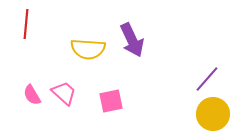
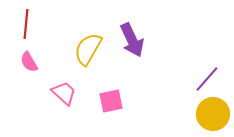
yellow semicircle: rotated 116 degrees clockwise
pink semicircle: moved 3 px left, 33 px up
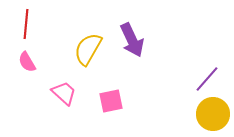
pink semicircle: moved 2 px left
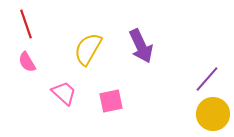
red line: rotated 24 degrees counterclockwise
purple arrow: moved 9 px right, 6 px down
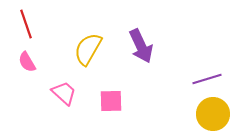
purple line: rotated 32 degrees clockwise
pink square: rotated 10 degrees clockwise
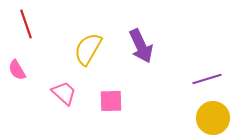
pink semicircle: moved 10 px left, 8 px down
yellow circle: moved 4 px down
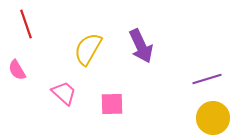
pink square: moved 1 px right, 3 px down
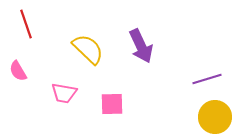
yellow semicircle: rotated 104 degrees clockwise
pink semicircle: moved 1 px right, 1 px down
pink trapezoid: rotated 148 degrees clockwise
yellow circle: moved 2 px right, 1 px up
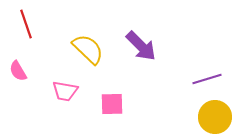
purple arrow: rotated 20 degrees counterclockwise
pink trapezoid: moved 1 px right, 2 px up
